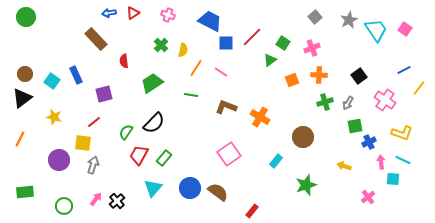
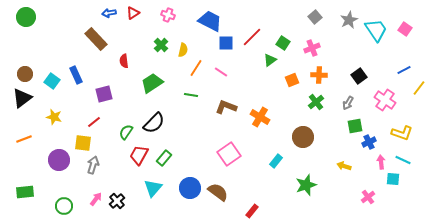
green cross at (325, 102): moved 9 px left; rotated 21 degrees counterclockwise
orange line at (20, 139): moved 4 px right; rotated 42 degrees clockwise
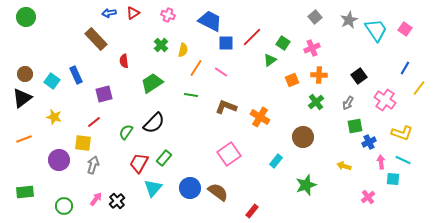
blue line at (404, 70): moved 1 px right, 2 px up; rotated 32 degrees counterclockwise
red trapezoid at (139, 155): moved 8 px down
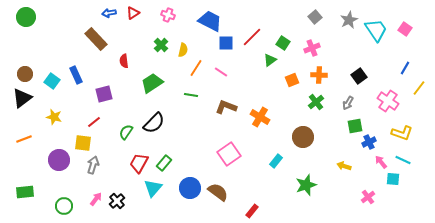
pink cross at (385, 100): moved 3 px right, 1 px down
green rectangle at (164, 158): moved 5 px down
pink arrow at (381, 162): rotated 32 degrees counterclockwise
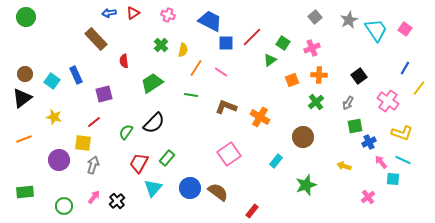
green rectangle at (164, 163): moved 3 px right, 5 px up
pink arrow at (96, 199): moved 2 px left, 2 px up
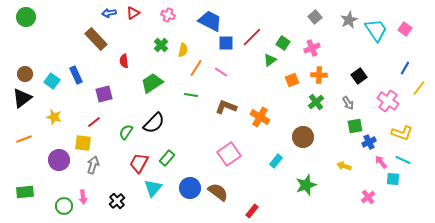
gray arrow at (348, 103): rotated 64 degrees counterclockwise
pink arrow at (94, 197): moved 11 px left; rotated 136 degrees clockwise
